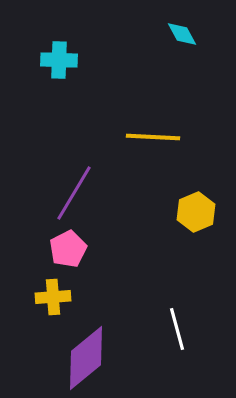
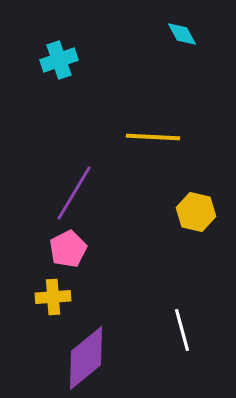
cyan cross: rotated 21 degrees counterclockwise
yellow hexagon: rotated 24 degrees counterclockwise
white line: moved 5 px right, 1 px down
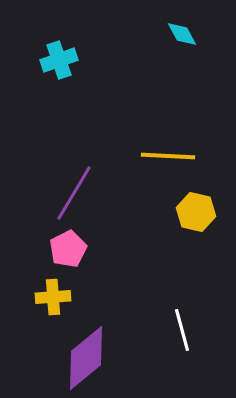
yellow line: moved 15 px right, 19 px down
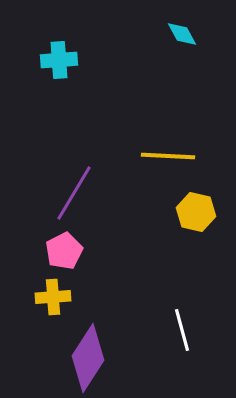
cyan cross: rotated 15 degrees clockwise
pink pentagon: moved 4 px left, 2 px down
purple diamond: moved 2 px right; rotated 18 degrees counterclockwise
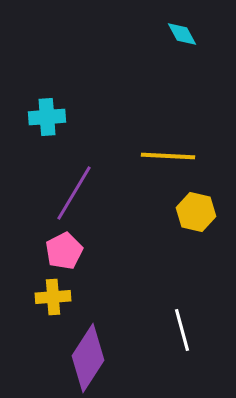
cyan cross: moved 12 px left, 57 px down
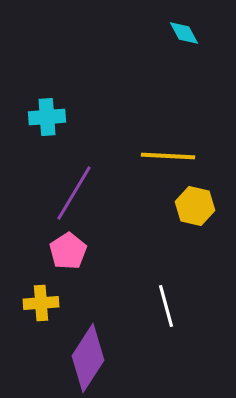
cyan diamond: moved 2 px right, 1 px up
yellow hexagon: moved 1 px left, 6 px up
pink pentagon: moved 4 px right; rotated 6 degrees counterclockwise
yellow cross: moved 12 px left, 6 px down
white line: moved 16 px left, 24 px up
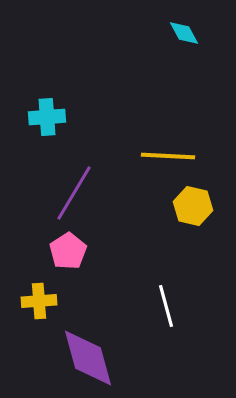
yellow hexagon: moved 2 px left
yellow cross: moved 2 px left, 2 px up
purple diamond: rotated 48 degrees counterclockwise
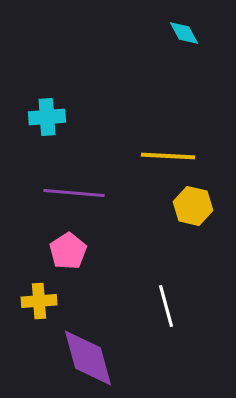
purple line: rotated 64 degrees clockwise
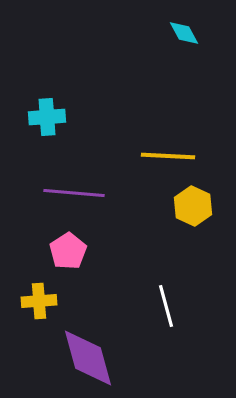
yellow hexagon: rotated 12 degrees clockwise
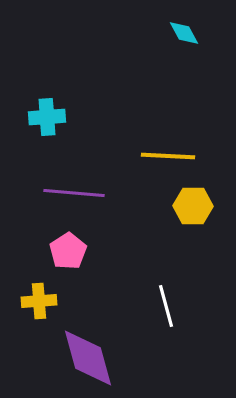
yellow hexagon: rotated 24 degrees counterclockwise
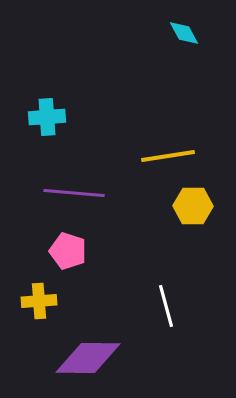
yellow line: rotated 12 degrees counterclockwise
pink pentagon: rotated 21 degrees counterclockwise
purple diamond: rotated 74 degrees counterclockwise
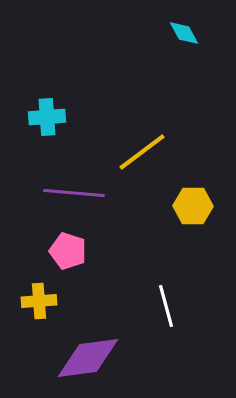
yellow line: moved 26 px left, 4 px up; rotated 28 degrees counterclockwise
purple diamond: rotated 8 degrees counterclockwise
